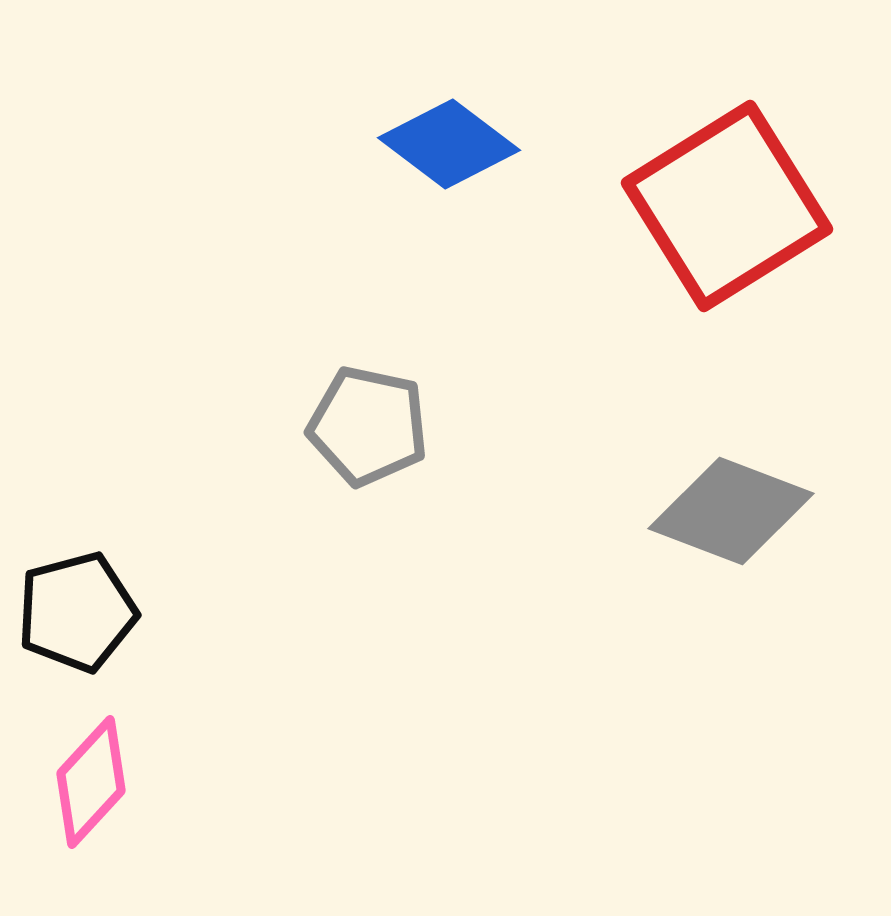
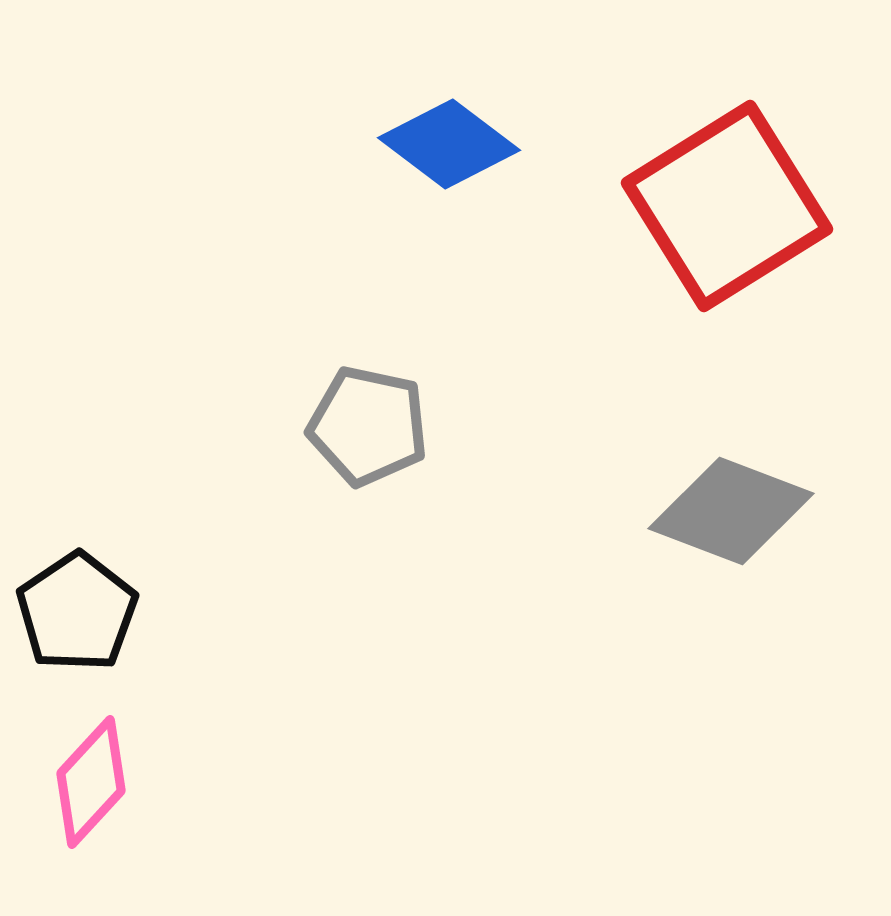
black pentagon: rotated 19 degrees counterclockwise
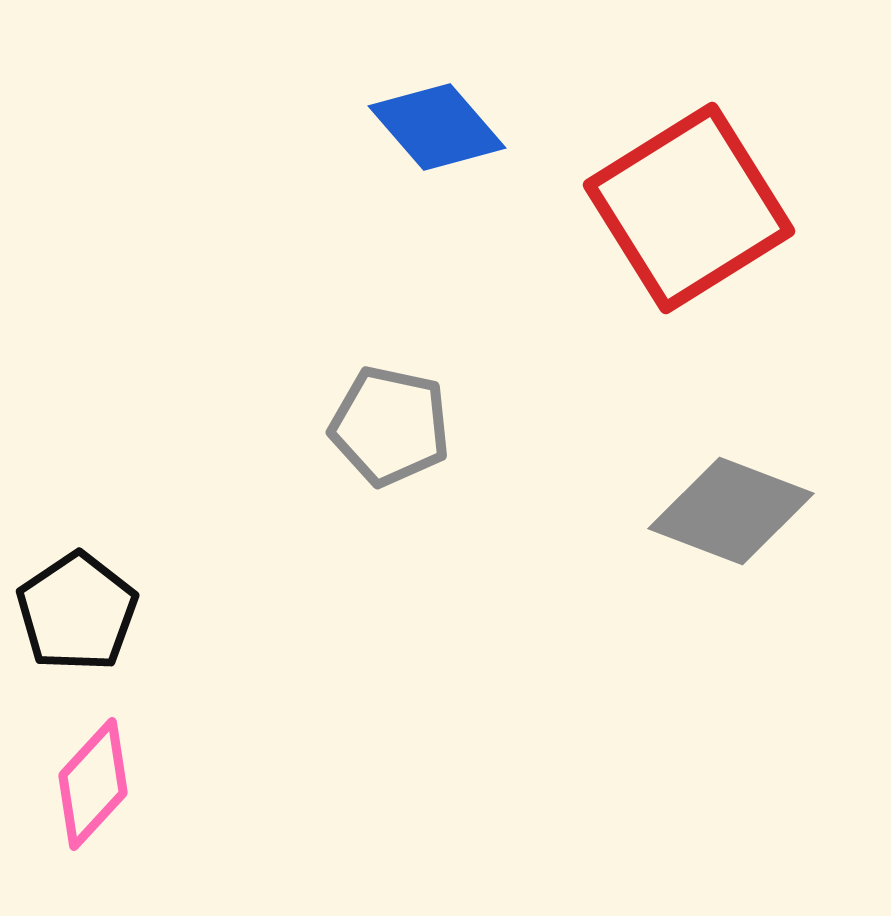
blue diamond: moved 12 px left, 17 px up; rotated 12 degrees clockwise
red square: moved 38 px left, 2 px down
gray pentagon: moved 22 px right
pink diamond: moved 2 px right, 2 px down
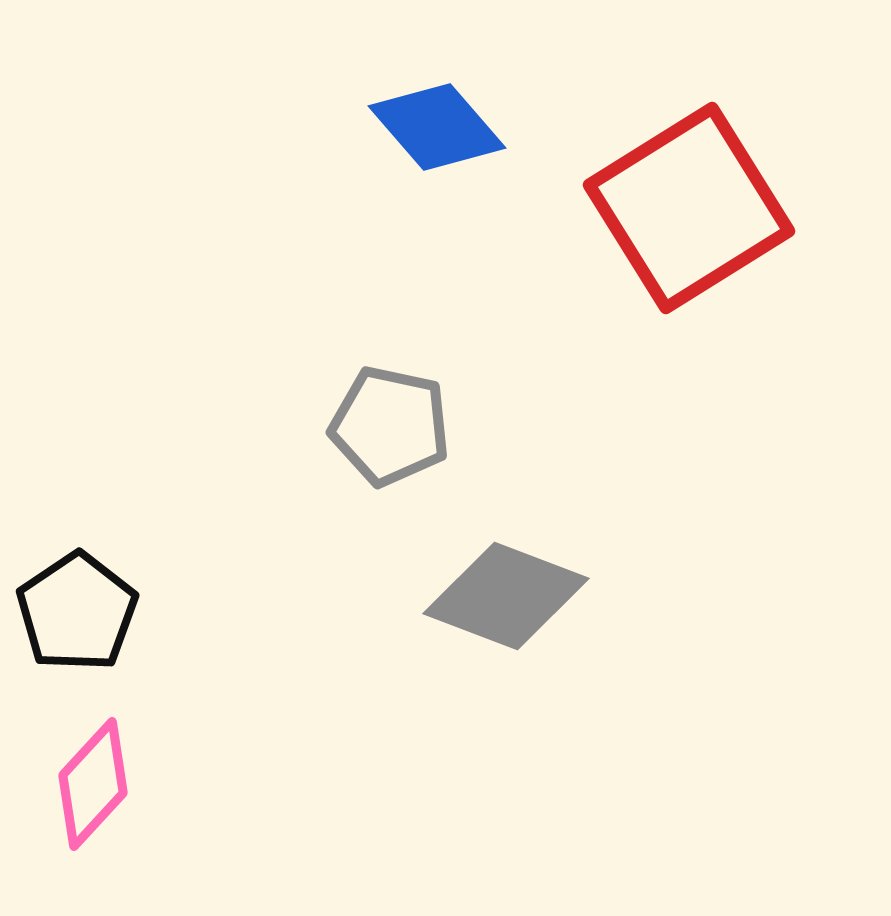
gray diamond: moved 225 px left, 85 px down
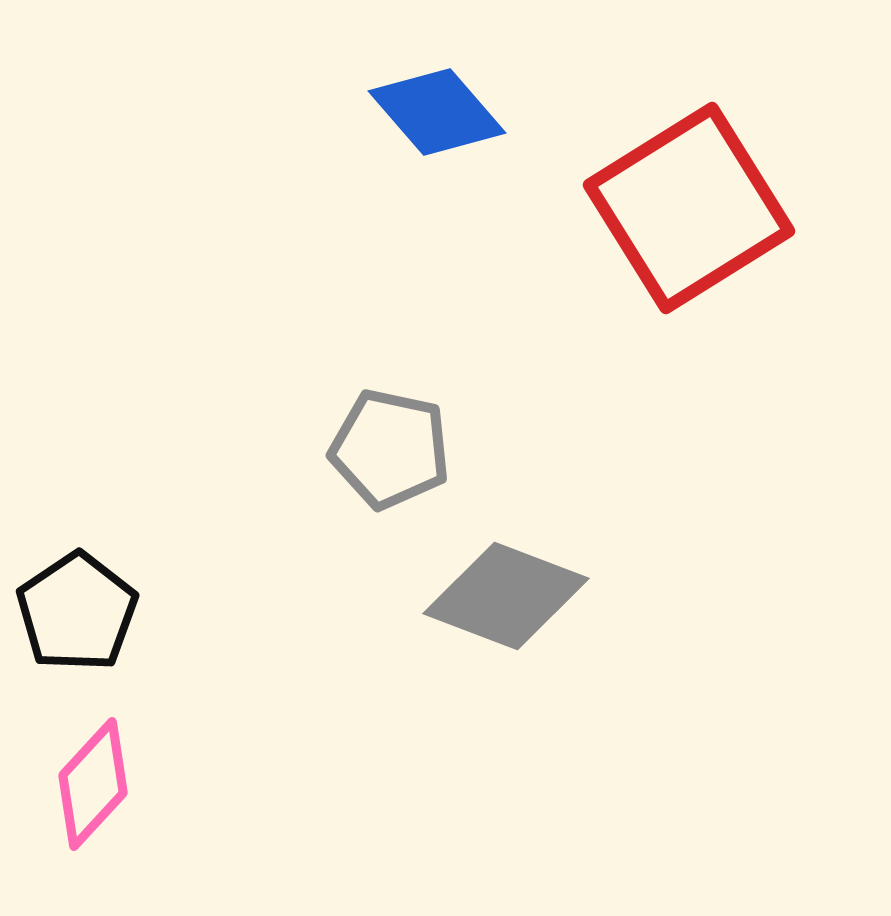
blue diamond: moved 15 px up
gray pentagon: moved 23 px down
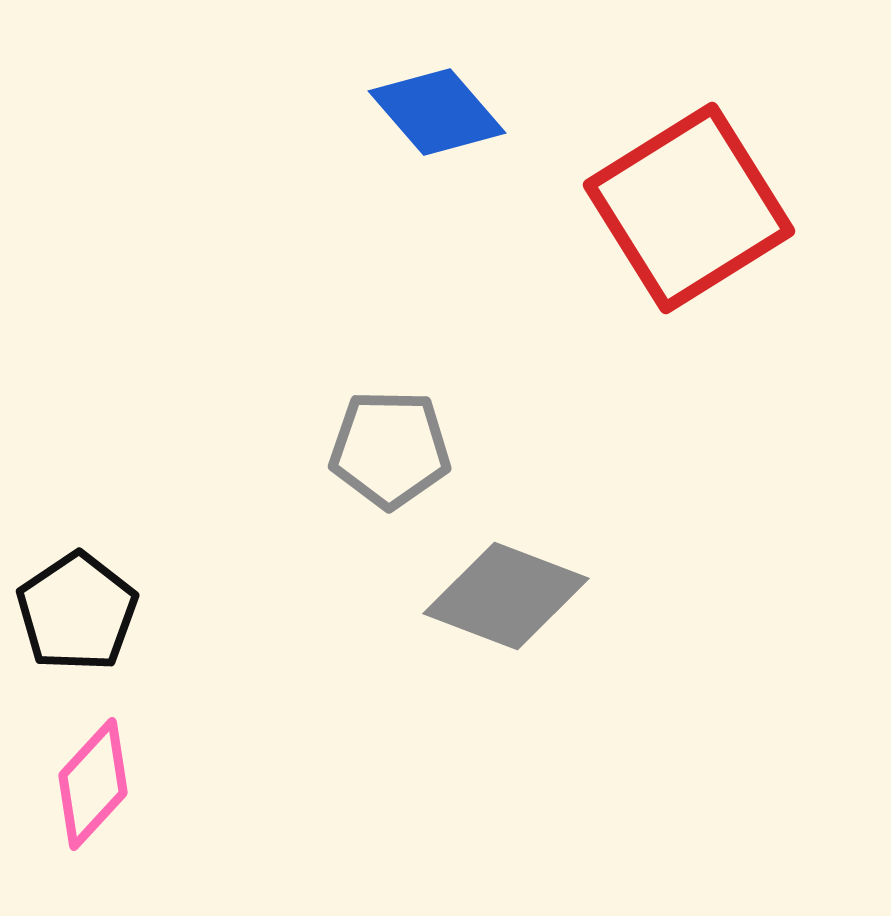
gray pentagon: rotated 11 degrees counterclockwise
